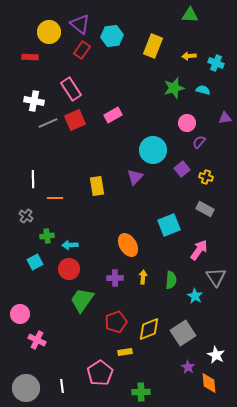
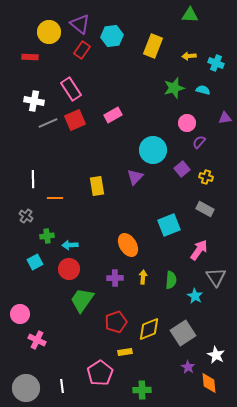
green cross at (141, 392): moved 1 px right, 2 px up
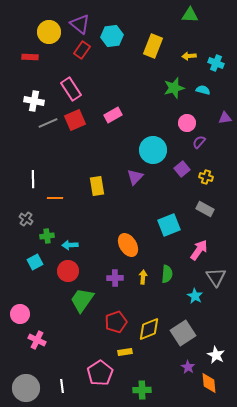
gray cross at (26, 216): moved 3 px down
red circle at (69, 269): moved 1 px left, 2 px down
green semicircle at (171, 280): moved 4 px left, 6 px up
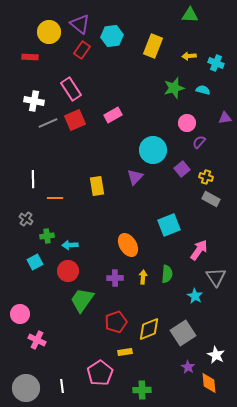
gray rectangle at (205, 209): moved 6 px right, 10 px up
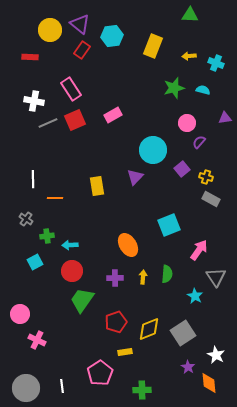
yellow circle at (49, 32): moved 1 px right, 2 px up
red circle at (68, 271): moved 4 px right
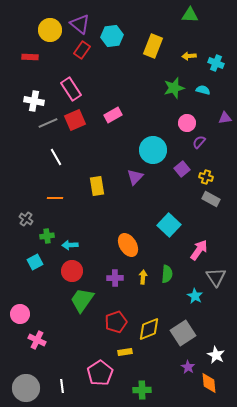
white line at (33, 179): moved 23 px right, 22 px up; rotated 30 degrees counterclockwise
cyan square at (169, 225): rotated 25 degrees counterclockwise
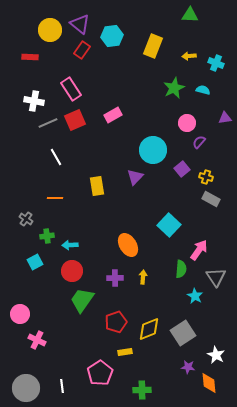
green star at (174, 88): rotated 10 degrees counterclockwise
green semicircle at (167, 274): moved 14 px right, 5 px up
purple star at (188, 367): rotated 24 degrees counterclockwise
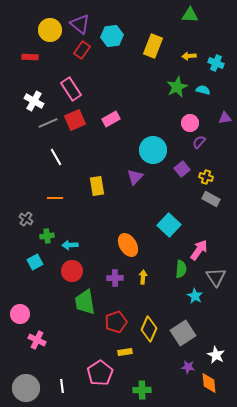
green star at (174, 88): moved 3 px right, 1 px up
white cross at (34, 101): rotated 18 degrees clockwise
pink rectangle at (113, 115): moved 2 px left, 4 px down
pink circle at (187, 123): moved 3 px right
green trapezoid at (82, 300): moved 3 px right, 2 px down; rotated 44 degrees counterclockwise
yellow diamond at (149, 329): rotated 45 degrees counterclockwise
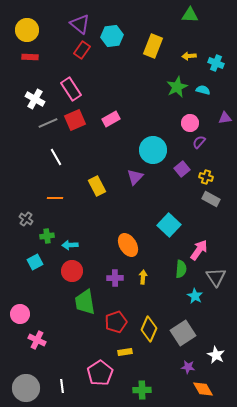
yellow circle at (50, 30): moved 23 px left
white cross at (34, 101): moved 1 px right, 2 px up
yellow rectangle at (97, 186): rotated 18 degrees counterclockwise
orange diamond at (209, 383): moved 6 px left, 6 px down; rotated 25 degrees counterclockwise
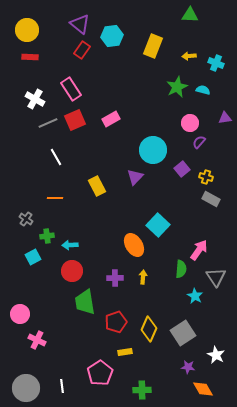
cyan square at (169, 225): moved 11 px left
orange ellipse at (128, 245): moved 6 px right
cyan square at (35, 262): moved 2 px left, 5 px up
